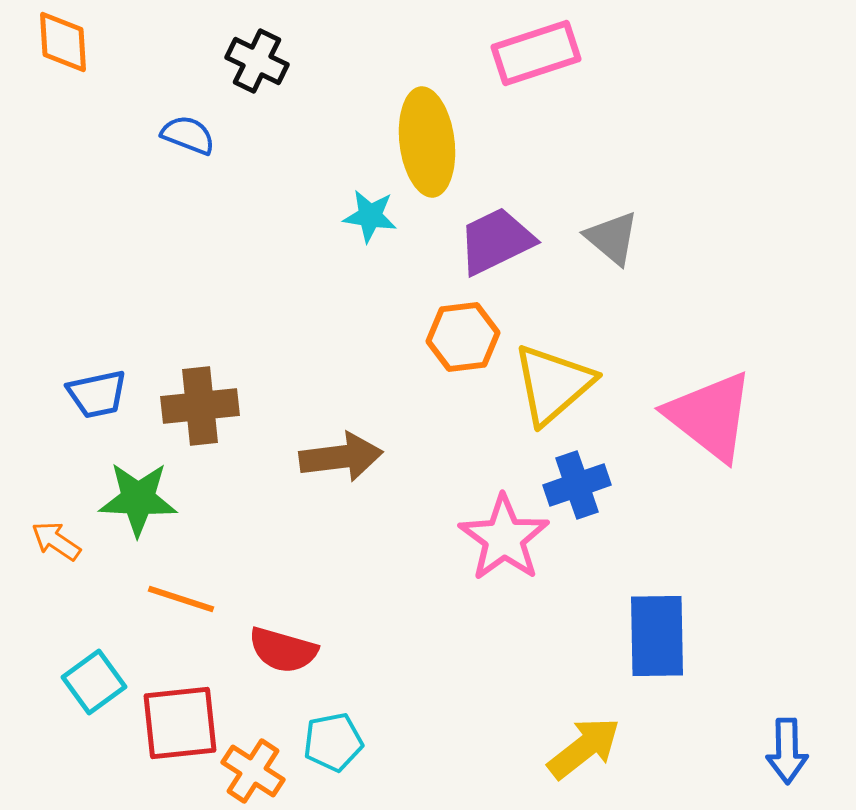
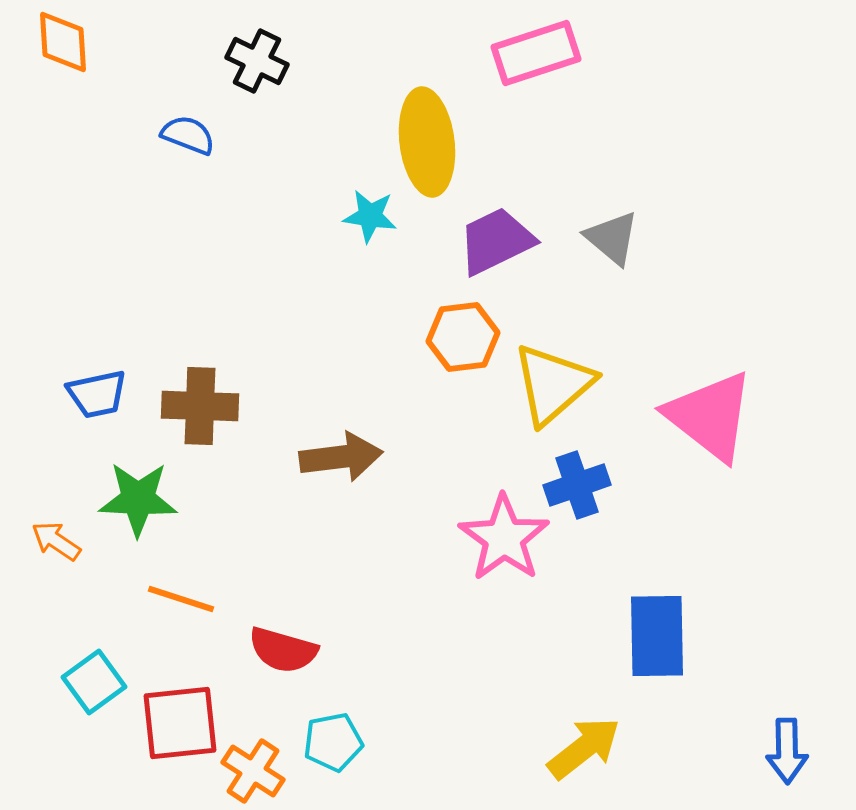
brown cross: rotated 8 degrees clockwise
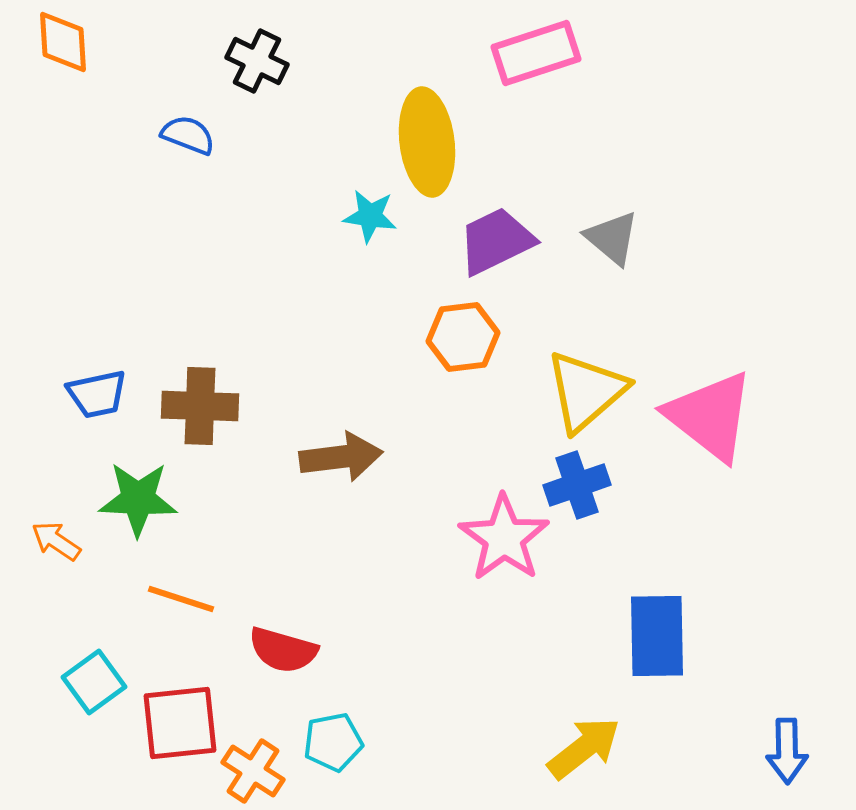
yellow triangle: moved 33 px right, 7 px down
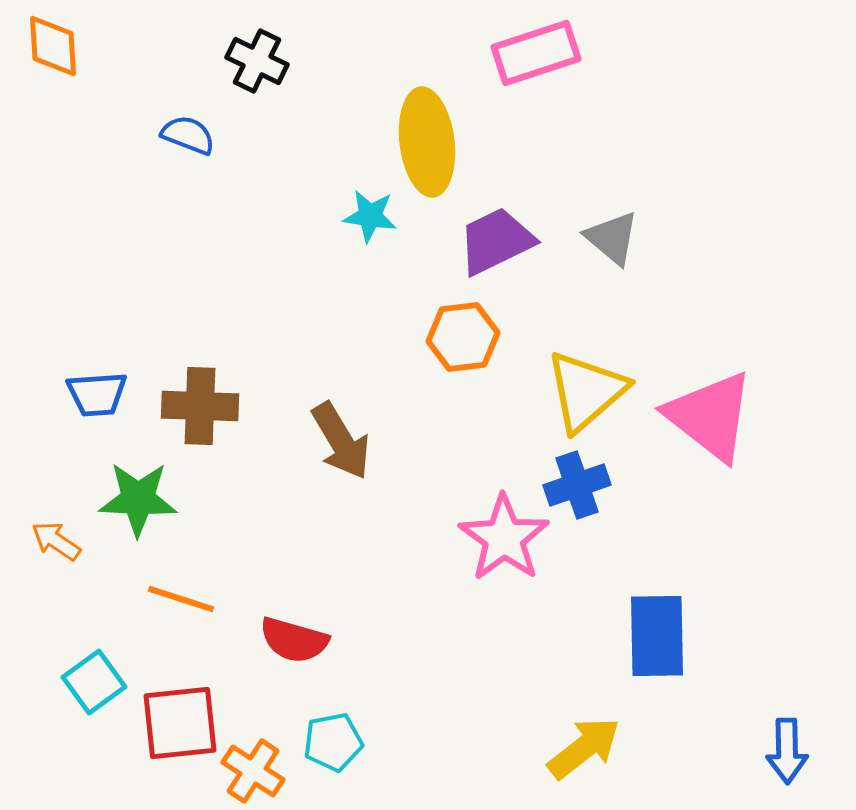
orange diamond: moved 10 px left, 4 px down
blue trapezoid: rotated 8 degrees clockwise
brown arrow: moved 16 px up; rotated 66 degrees clockwise
red semicircle: moved 11 px right, 10 px up
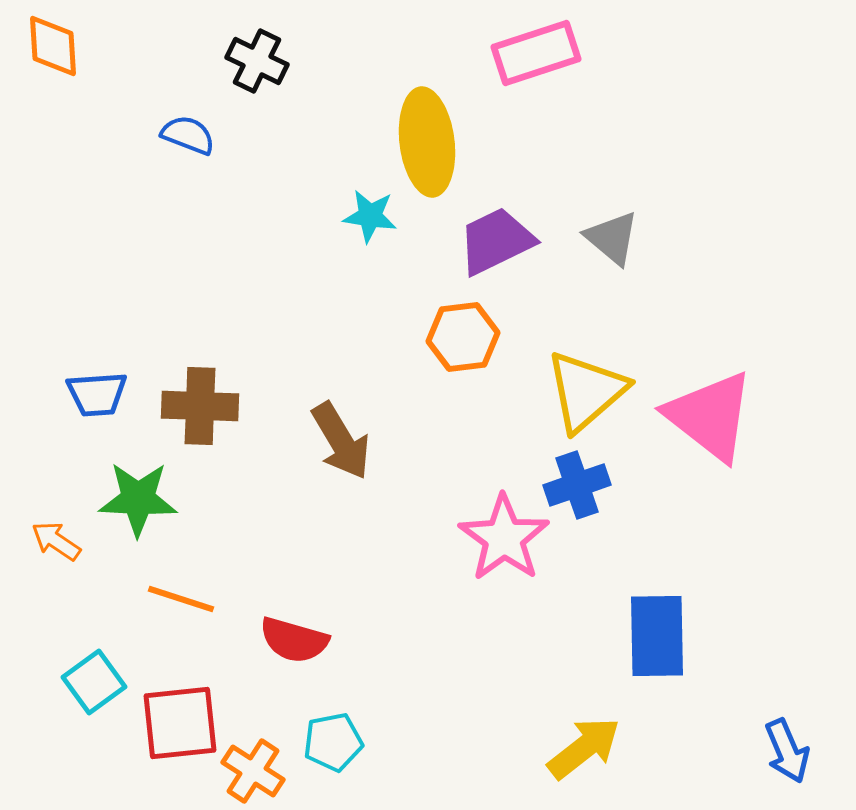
blue arrow: rotated 22 degrees counterclockwise
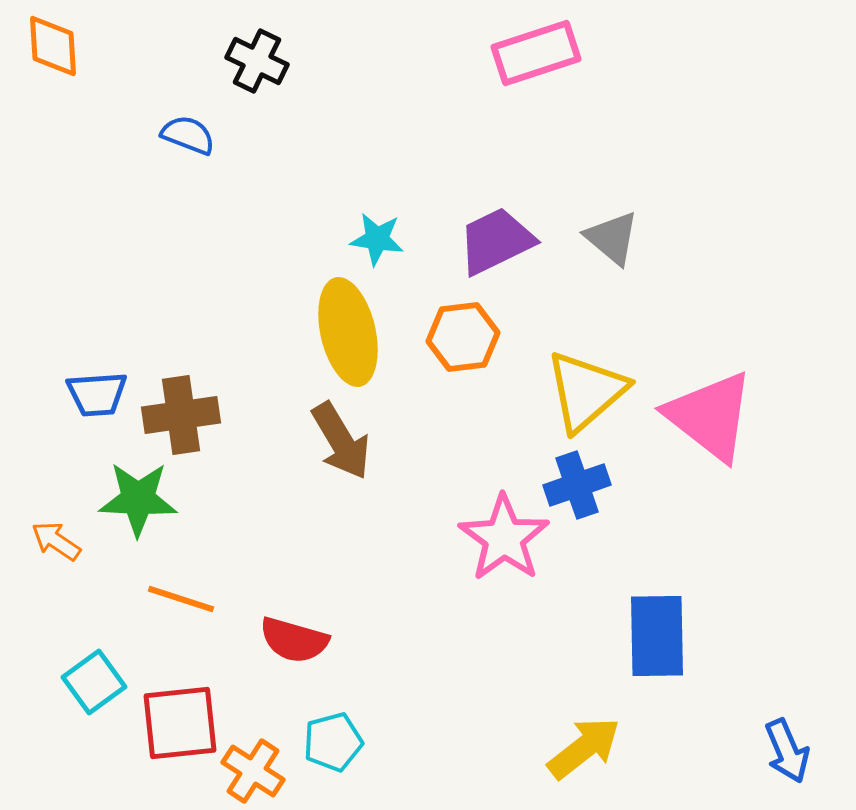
yellow ellipse: moved 79 px left, 190 px down; rotated 6 degrees counterclockwise
cyan star: moved 7 px right, 23 px down
brown cross: moved 19 px left, 9 px down; rotated 10 degrees counterclockwise
cyan pentagon: rotated 4 degrees counterclockwise
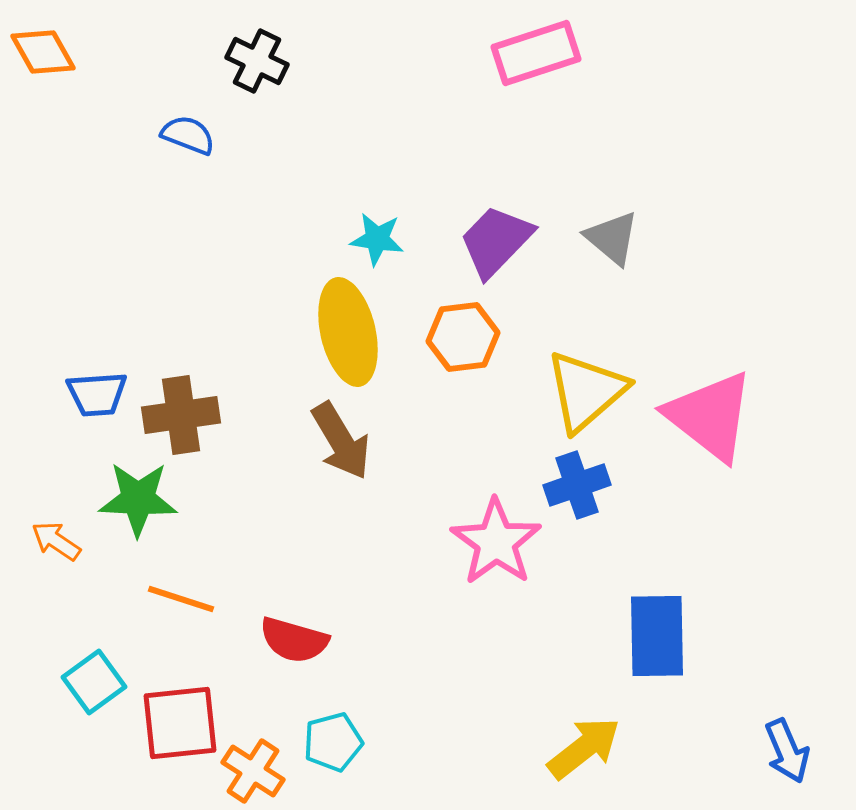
orange diamond: moved 10 px left, 6 px down; rotated 26 degrees counterclockwise
purple trapezoid: rotated 20 degrees counterclockwise
pink star: moved 8 px left, 4 px down
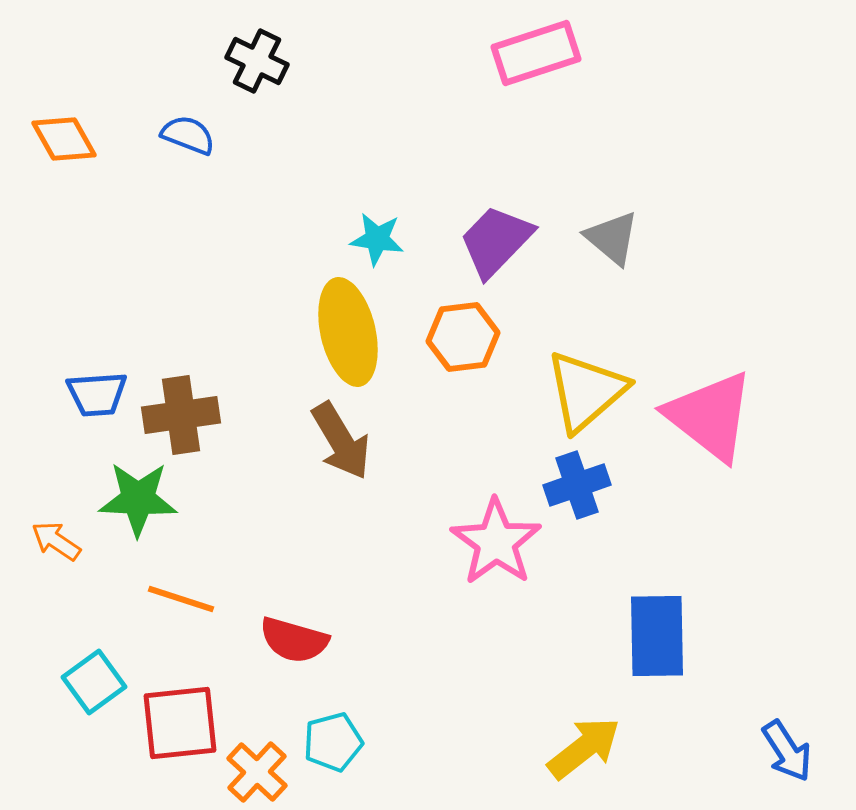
orange diamond: moved 21 px right, 87 px down
blue arrow: rotated 10 degrees counterclockwise
orange cross: moved 4 px right, 1 px down; rotated 10 degrees clockwise
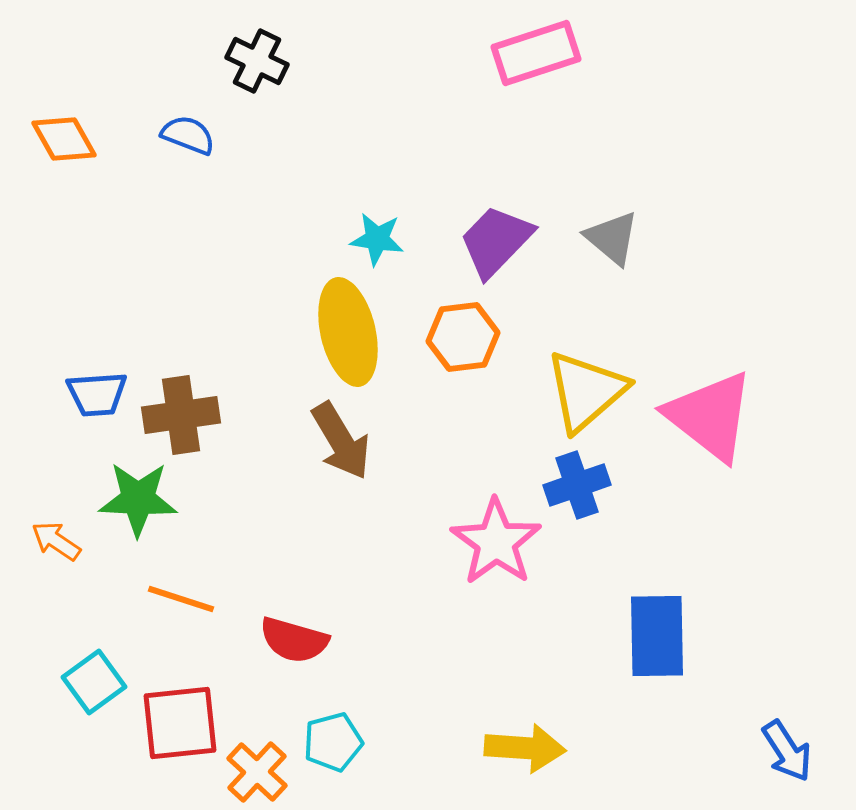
yellow arrow: moved 59 px left; rotated 42 degrees clockwise
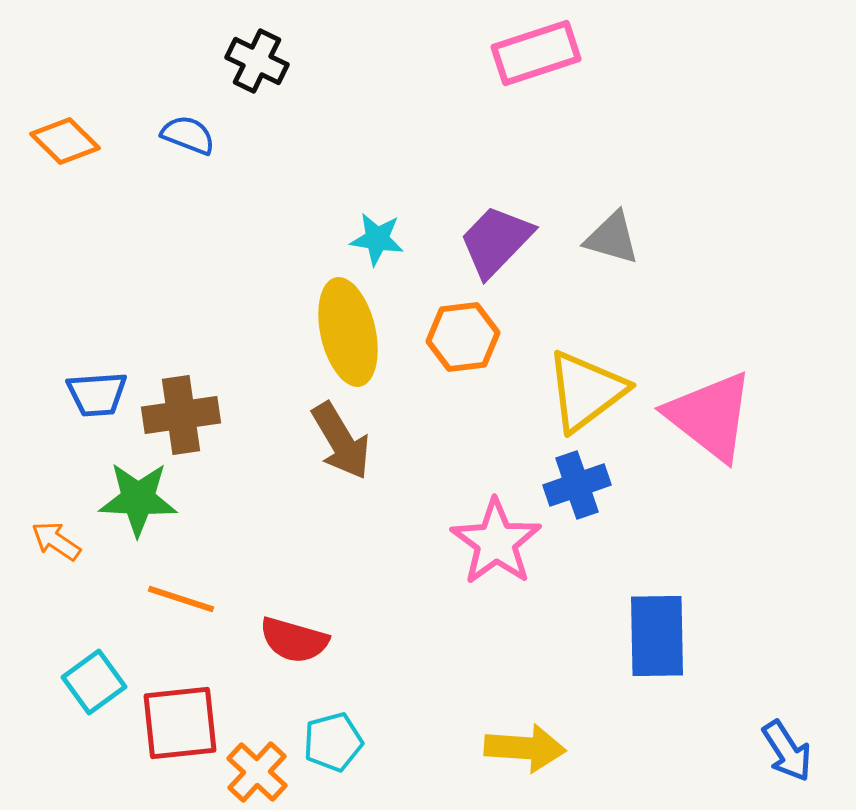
orange diamond: moved 1 px right, 2 px down; rotated 16 degrees counterclockwise
gray triangle: rotated 24 degrees counterclockwise
yellow triangle: rotated 4 degrees clockwise
